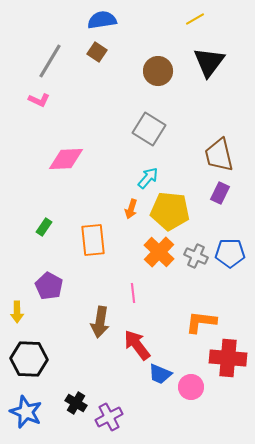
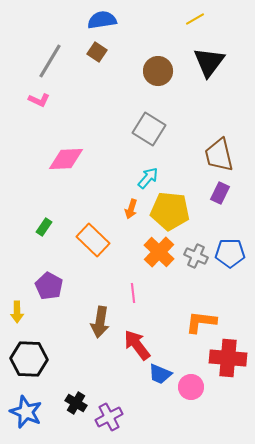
orange rectangle: rotated 40 degrees counterclockwise
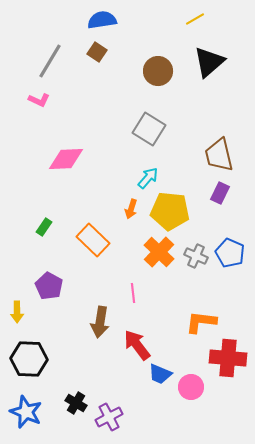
black triangle: rotated 12 degrees clockwise
blue pentagon: rotated 24 degrees clockwise
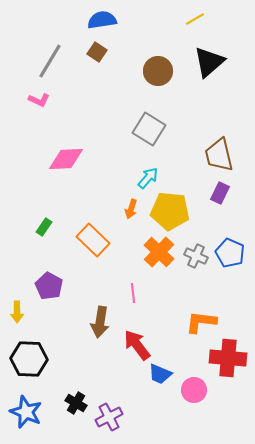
pink circle: moved 3 px right, 3 px down
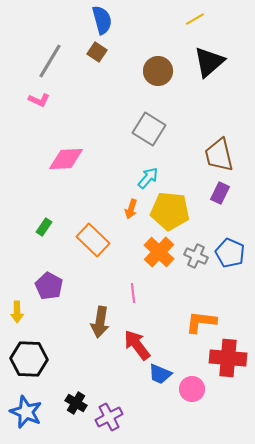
blue semicircle: rotated 84 degrees clockwise
pink circle: moved 2 px left, 1 px up
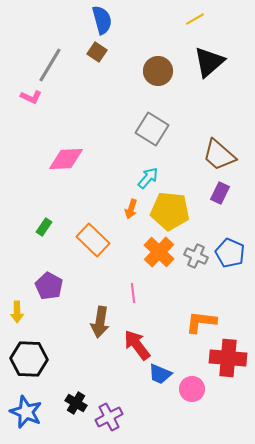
gray line: moved 4 px down
pink L-shape: moved 8 px left, 3 px up
gray square: moved 3 px right
brown trapezoid: rotated 36 degrees counterclockwise
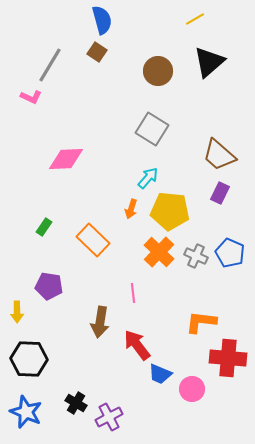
purple pentagon: rotated 20 degrees counterclockwise
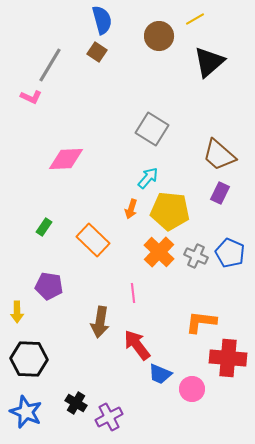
brown circle: moved 1 px right, 35 px up
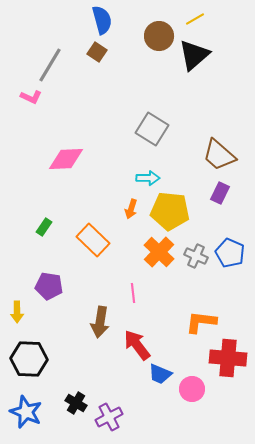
black triangle: moved 15 px left, 7 px up
cyan arrow: rotated 50 degrees clockwise
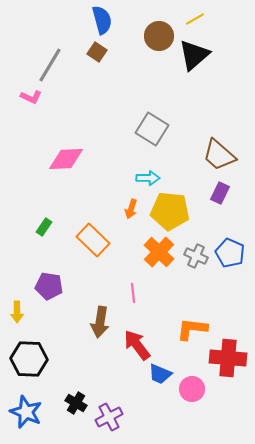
orange L-shape: moved 9 px left, 7 px down
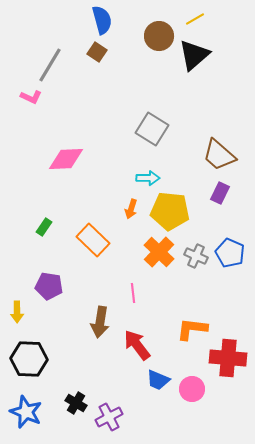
blue trapezoid: moved 2 px left, 6 px down
